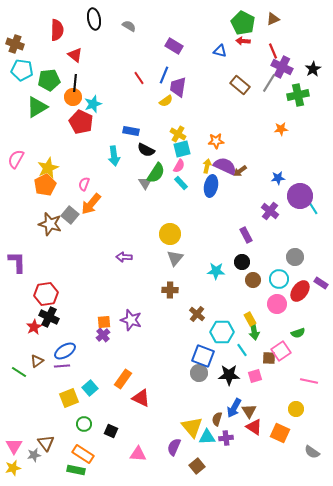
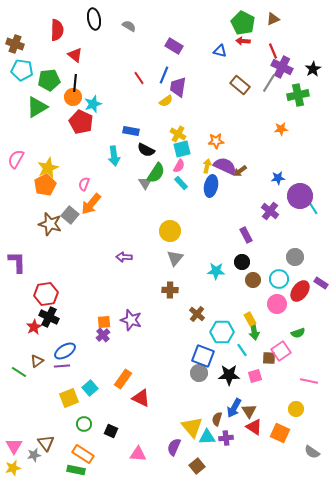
yellow circle at (170, 234): moved 3 px up
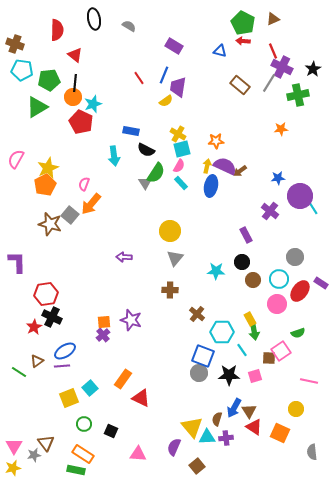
black cross at (49, 317): moved 3 px right
gray semicircle at (312, 452): rotated 49 degrees clockwise
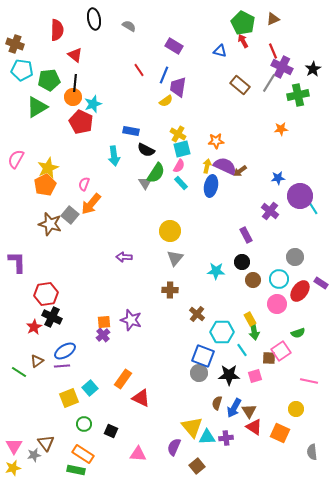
red arrow at (243, 41): rotated 56 degrees clockwise
red line at (139, 78): moved 8 px up
brown semicircle at (217, 419): moved 16 px up
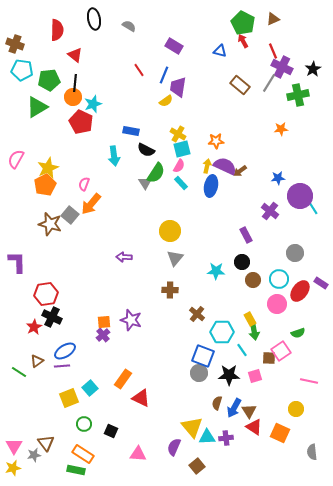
gray circle at (295, 257): moved 4 px up
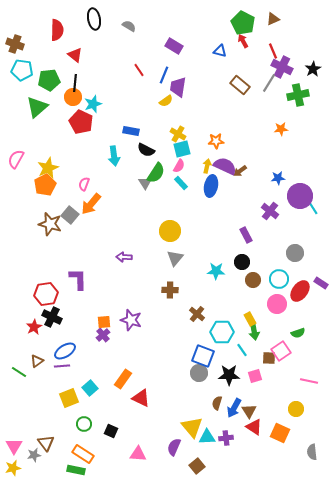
green triangle at (37, 107): rotated 10 degrees counterclockwise
purple L-shape at (17, 262): moved 61 px right, 17 px down
